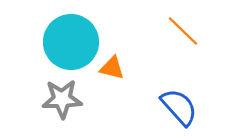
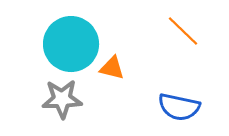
cyan circle: moved 2 px down
blue semicircle: rotated 144 degrees clockwise
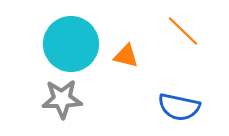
orange triangle: moved 14 px right, 12 px up
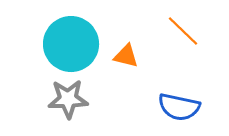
gray star: moved 6 px right
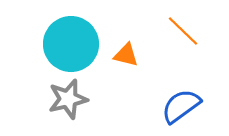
orange triangle: moved 1 px up
gray star: rotated 12 degrees counterclockwise
blue semicircle: moved 2 px right, 1 px up; rotated 132 degrees clockwise
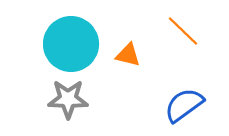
orange triangle: moved 2 px right
gray star: rotated 15 degrees clockwise
blue semicircle: moved 3 px right, 1 px up
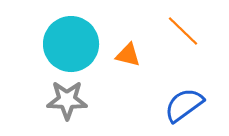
gray star: moved 1 px left, 1 px down
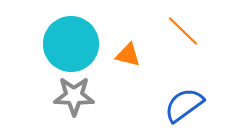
gray star: moved 7 px right, 4 px up
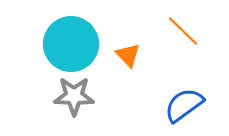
orange triangle: rotated 32 degrees clockwise
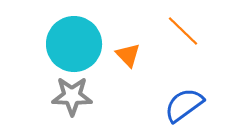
cyan circle: moved 3 px right
gray star: moved 2 px left
